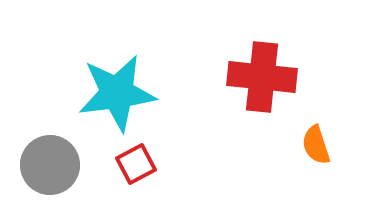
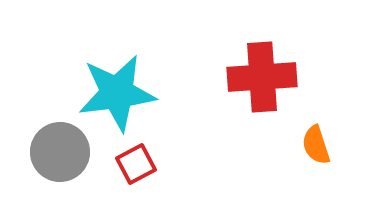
red cross: rotated 10 degrees counterclockwise
gray circle: moved 10 px right, 13 px up
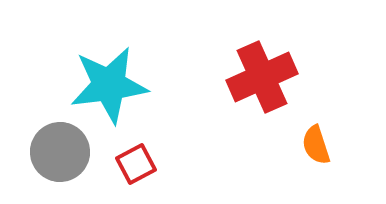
red cross: rotated 20 degrees counterclockwise
cyan star: moved 8 px left, 8 px up
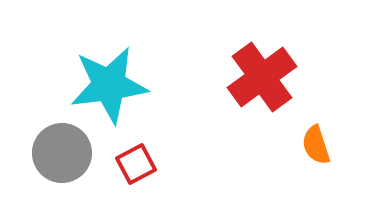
red cross: rotated 12 degrees counterclockwise
gray circle: moved 2 px right, 1 px down
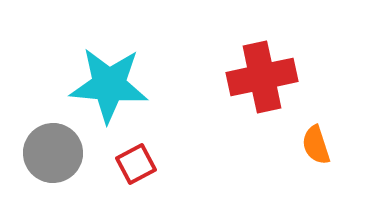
red cross: rotated 24 degrees clockwise
cyan star: rotated 12 degrees clockwise
gray circle: moved 9 px left
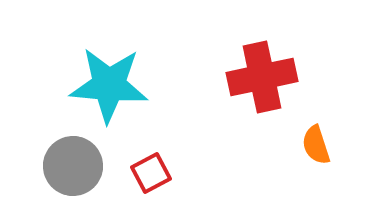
gray circle: moved 20 px right, 13 px down
red square: moved 15 px right, 9 px down
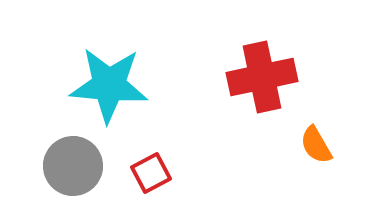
orange semicircle: rotated 12 degrees counterclockwise
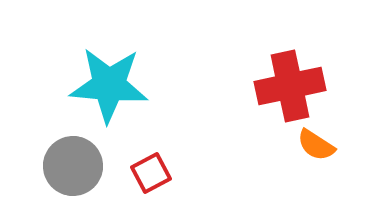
red cross: moved 28 px right, 9 px down
orange semicircle: rotated 27 degrees counterclockwise
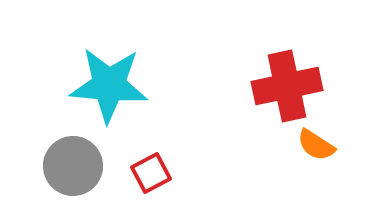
red cross: moved 3 px left
